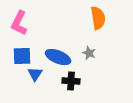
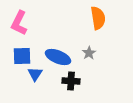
gray star: rotated 16 degrees clockwise
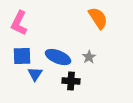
orange semicircle: rotated 25 degrees counterclockwise
gray star: moved 4 px down
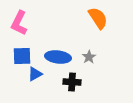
blue ellipse: rotated 15 degrees counterclockwise
blue triangle: rotated 28 degrees clockwise
black cross: moved 1 px right, 1 px down
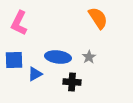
blue square: moved 8 px left, 4 px down
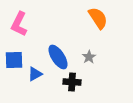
pink L-shape: moved 1 px down
blue ellipse: rotated 50 degrees clockwise
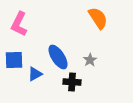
gray star: moved 1 px right, 3 px down
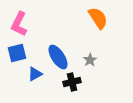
blue square: moved 3 px right, 7 px up; rotated 12 degrees counterclockwise
black cross: rotated 18 degrees counterclockwise
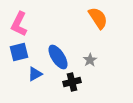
blue square: moved 2 px right, 1 px up
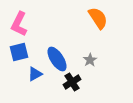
blue ellipse: moved 1 px left, 2 px down
black cross: rotated 18 degrees counterclockwise
